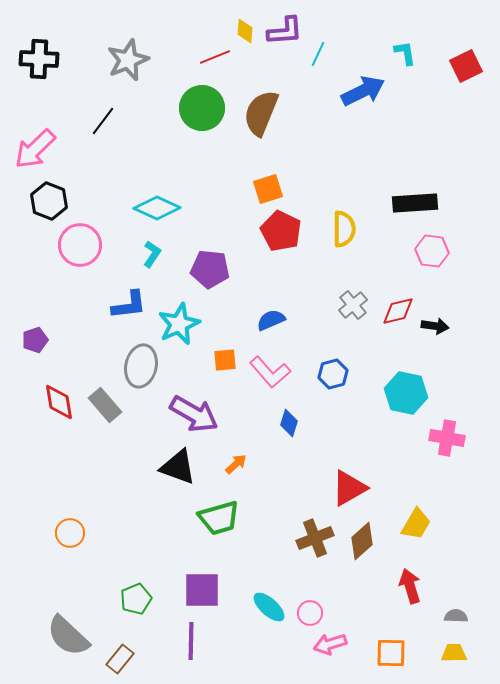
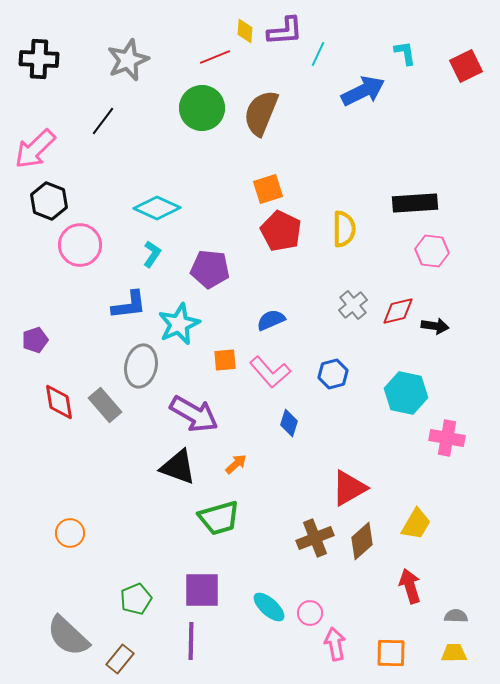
pink arrow at (330, 644): moved 5 px right; rotated 96 degrees clockwise
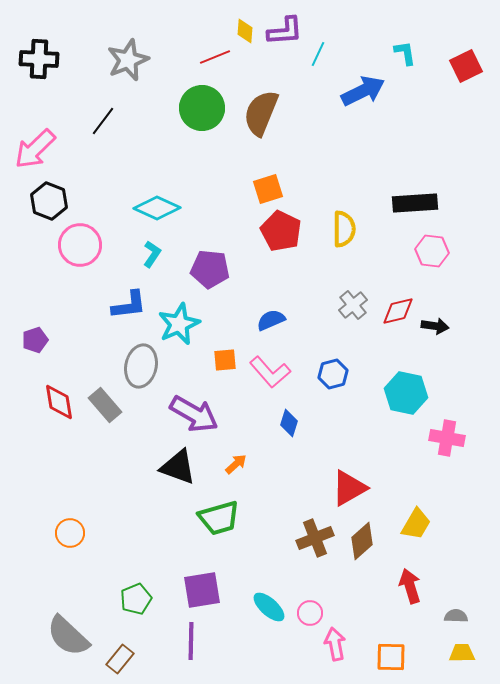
purple square at (202, 590): rotated 9 degrees counterclockwise
orange square at (391, 653): moved 4 px down
yellow trapezoid at (454, 653): moved 8 px right
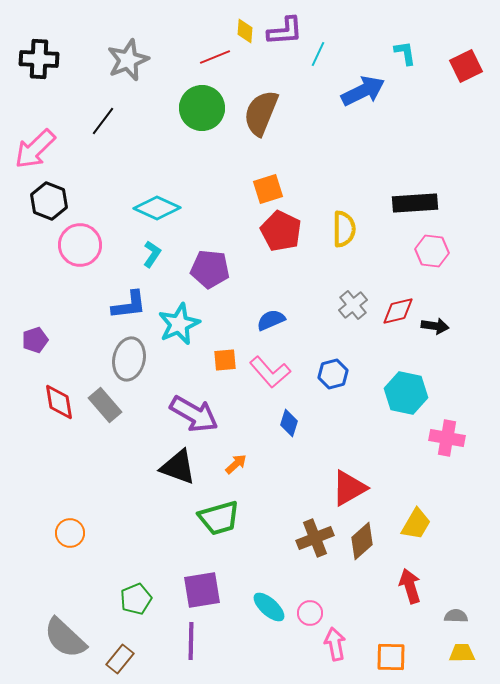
gray ellipse at (141, 366): moved 12 px left, 7 px up
gray semicircle at (68, 636): moved 3 px left, 2 px down
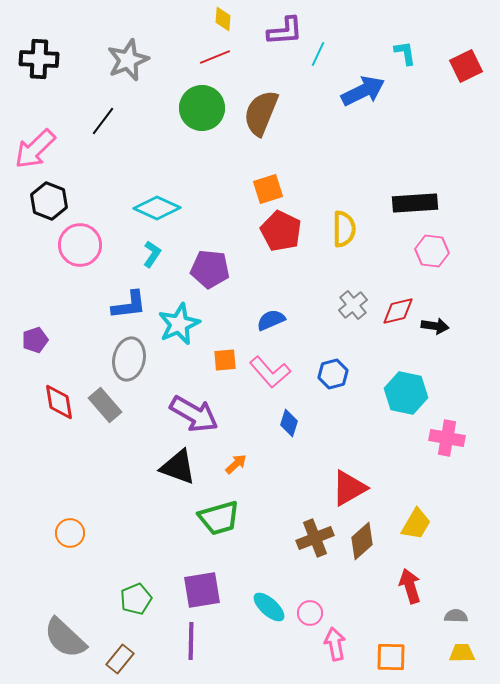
yellow diamond at (245, 31): moved 22 px left, 12 px up
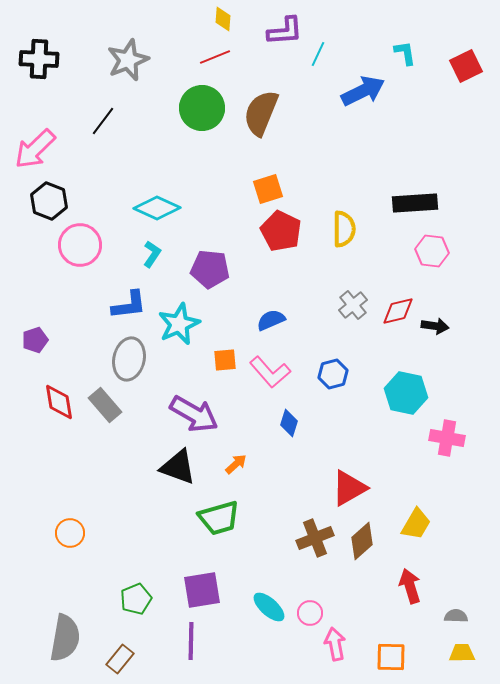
gray semicircle at (65, 638): rotated 123 degrees counterclockwise
